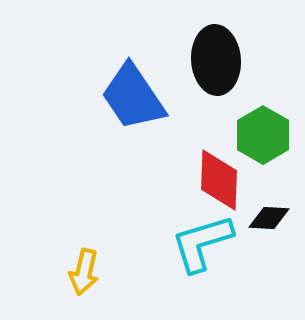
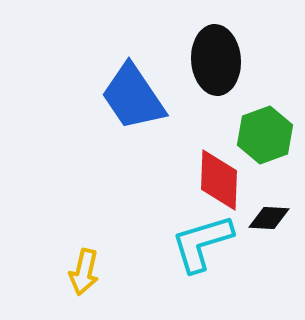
green hexagon: moved 2 px right; rotated 10 degrees clockwise
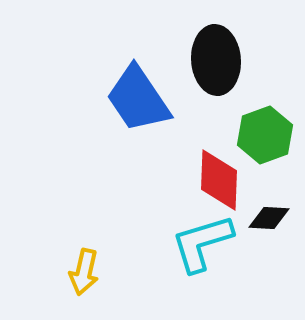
blue trapezoid: moved 5 px right, 2 px down
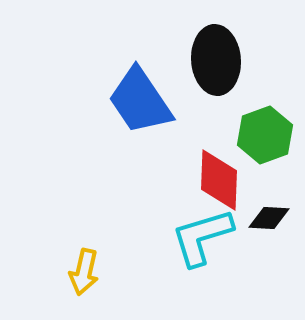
blue trapezoid: moved 2 px right, 2 px down
cyan L-shape: moved 6 px up
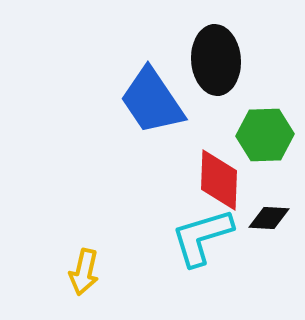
blue trapezoid: moved 12 px right
green hexagon: rotated 18 degrees clockwise
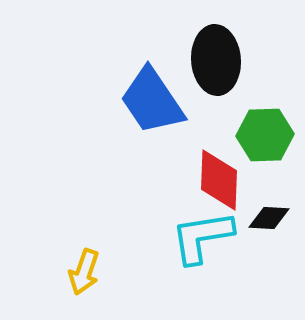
cyan L-shape: rotated 8 degrees clockwise
yellow arrow: rotated 6 degrees clockwise
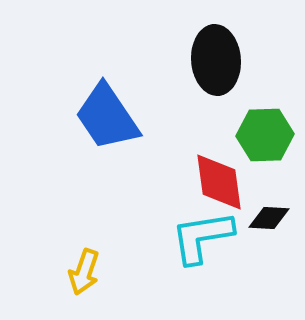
blue trapezoid: moved 45 px left, 16 px down
red diamond: moved 2 px down; rotated 10 degrees counterclockwise
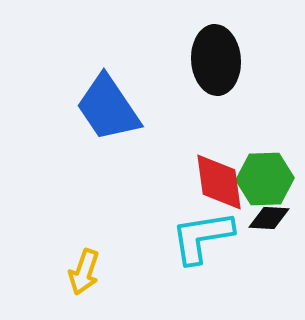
blue trapezoid: moved 1 px right, 9 px up
green hexagon: moved 44 px down
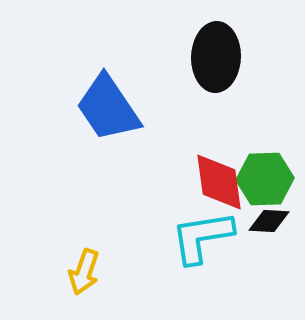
black ellipse: moved 3 px up; rotated 6 degrees clockwise
black diamond: moved 3 px down
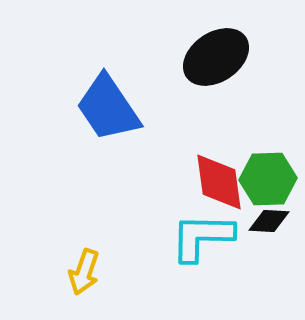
black ellipse: rotated 54 degrees clockwise
green hexagon: moved 3 px right
cyan L-shape: rotated 10 degrees clockwise
